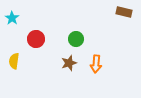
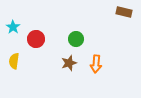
cyan star: moved 1 px right, 9 px down
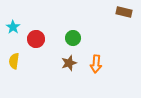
green circle: moved 3 px left, 1 px up
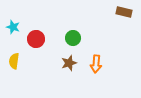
cyan star: rotated 16 degrees counterclockwise
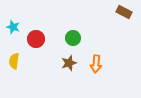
brown rectangle: rotated 14 degrees clockwise
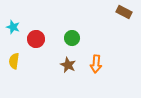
green circle: moved 1 px left
brown star: moved 1 px left, 2 px down; rotated 28 degrees counterclockwise
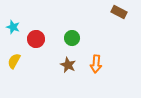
brown rectangle: moved 5 px left
yellow semicircle: rotated 21 degrees clockwise
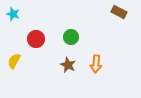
cyan star: moved 13 px up
green circle: moved 1 px left, 1 px up
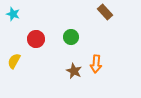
brown rectangle: moved 14 px left; rotated 21 degrees clockwise
brown star: moved 6 px right, 6 px down
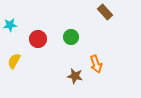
cyan star: moved 3 px left, 11 px down; rotated 24 degrees counterclockwise
red circle: moved 2 px right
orange arrow: rotated 24 degrees counterclockwise
brown star: moved 1 px right, 5 px down; rotated 14 degrees counterclockwise
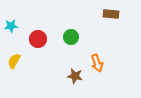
brown rectangle: moved 6 px right, 2 px down; rotated 42 degrees counterclockwise
cyan star: moved 1 px right, 1 px down
orange arrow: moved 1 px right, 1 px up
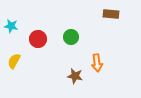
cyan star: rotated 16 degrees clockwise
orange arrow: rotated 12 degrees clockwise
